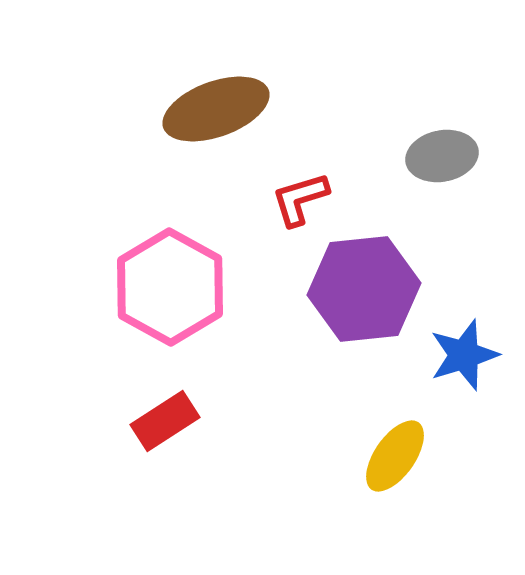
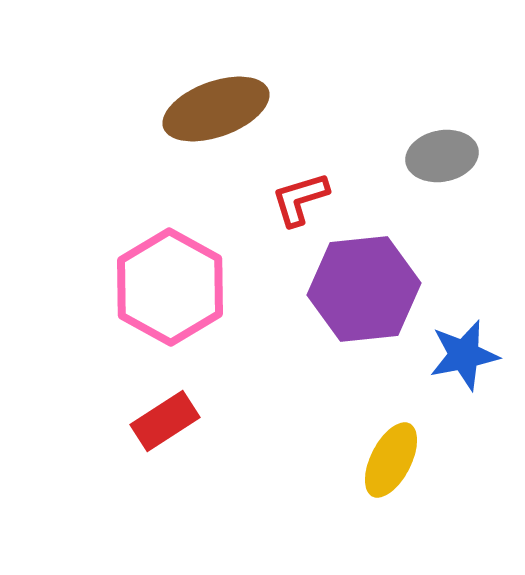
blue star: rotated 6 degrees clockwise
yellow ellipse: moved 4 px left, 4 px down; rotated 8 degrees counterclockwise
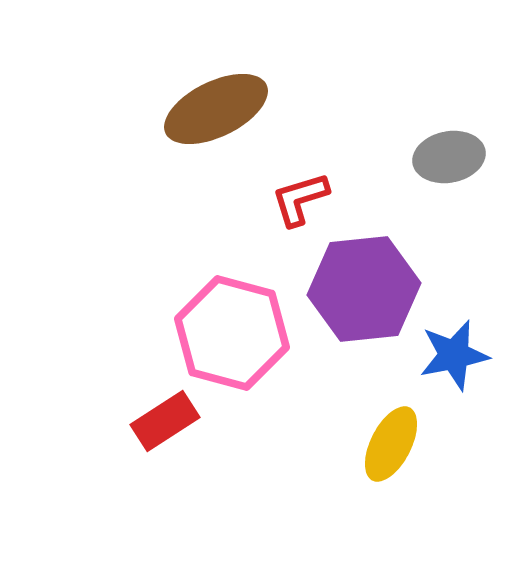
brown ellipse: rotated 6 degrees counterclockwise
gray ellipse: moved 7 px right, 1 px down
pink hexagon: moved 62 px right, 46 px down; rotated 14 degrees counterclockwise
blue star: moved 10 px left
yellow ellipse: moved 16 px up
